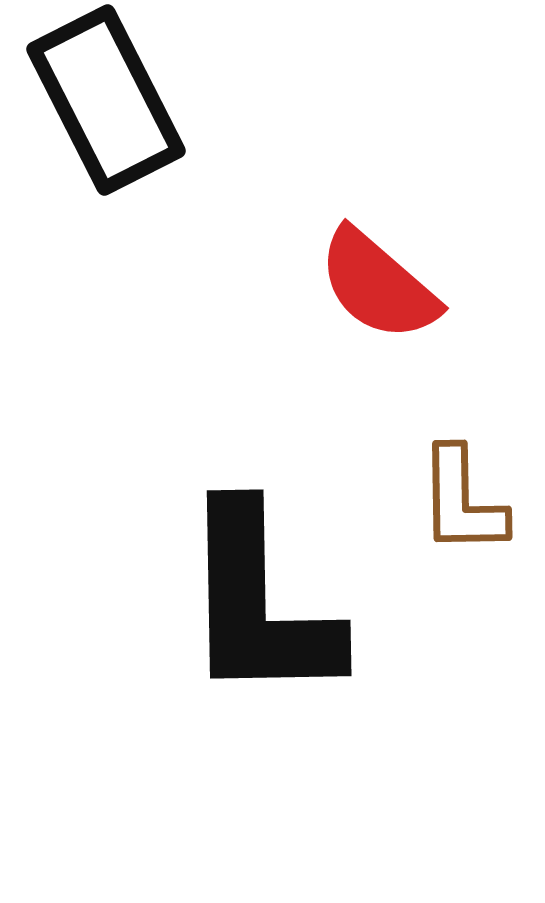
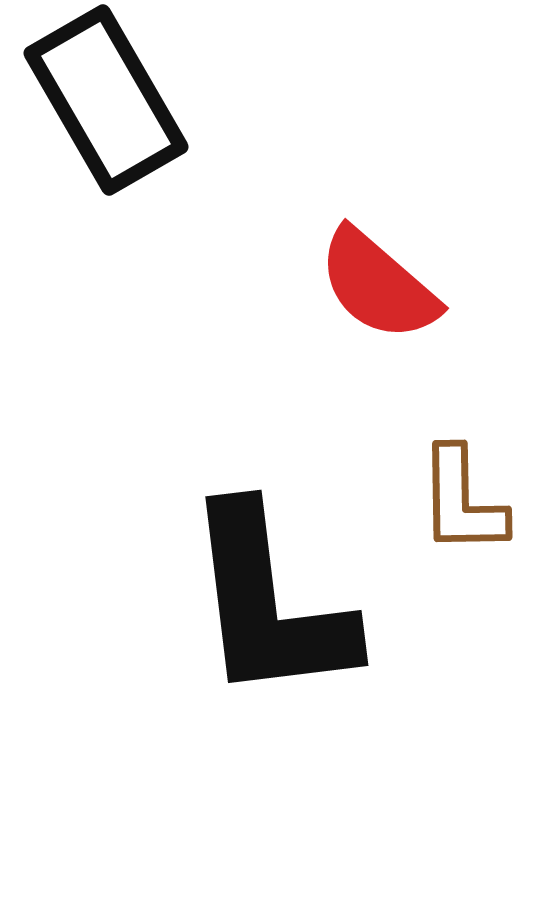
black rectangle: rotated 3 degrees counterclockwise
black L-shape: moved 10 px right; rotated 6 degrees counterclockwise
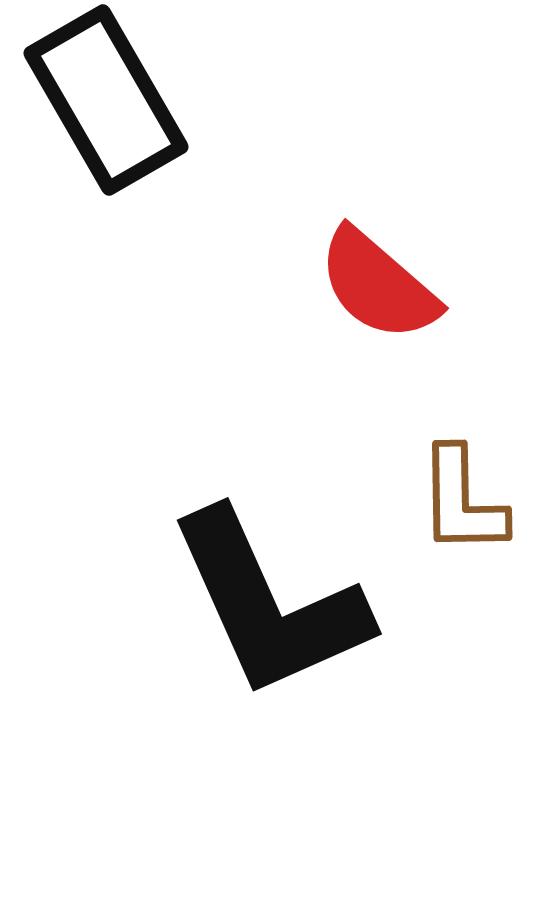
black L-shape: rotated 17 degrees counterclockwise
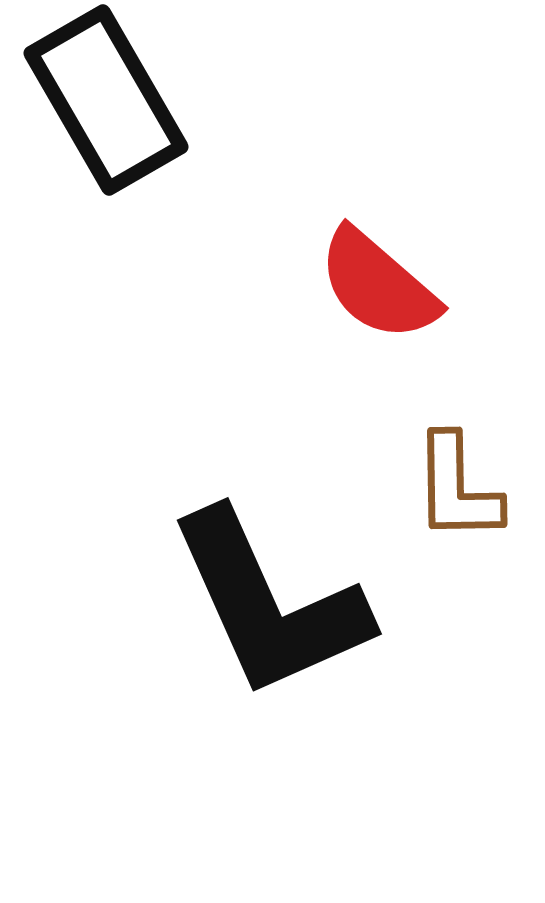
brown L-shape: moved 5 px left, 13 px up
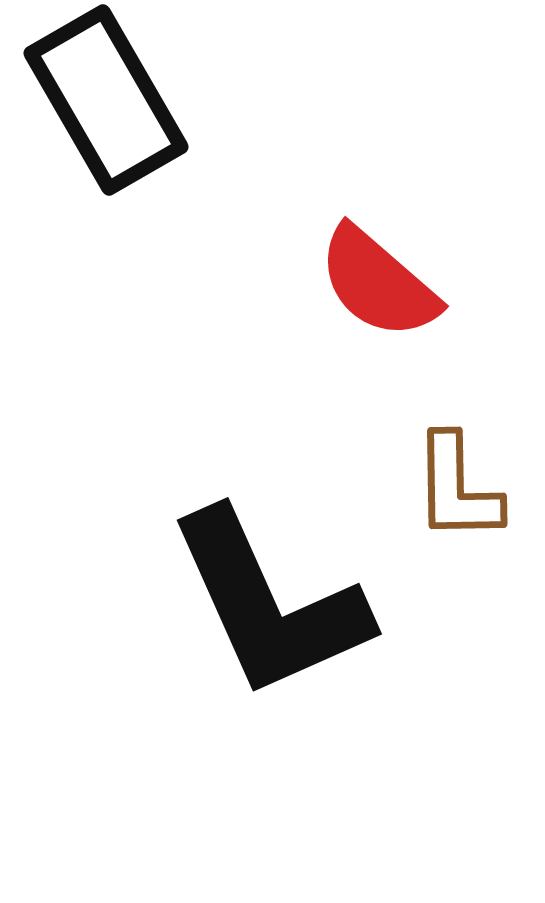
red semicircle: moved 2 px up
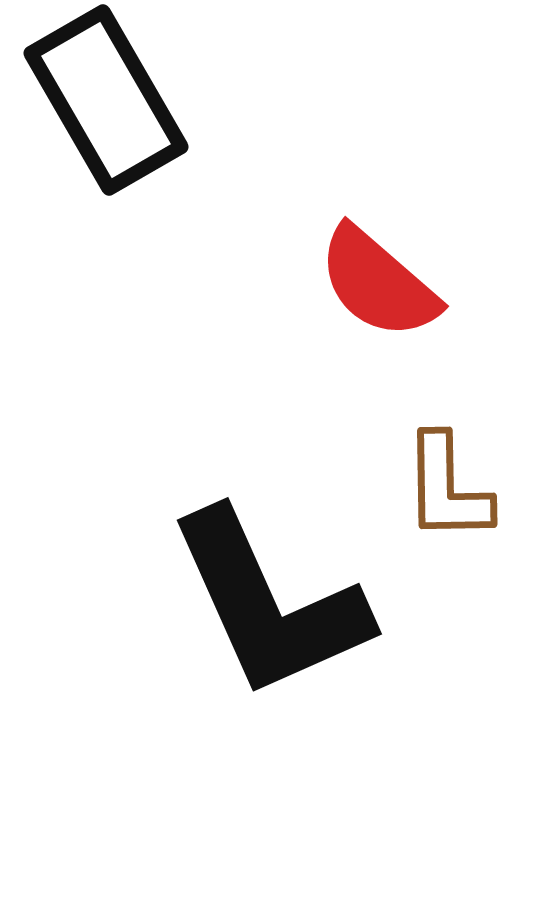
brown L-shape: moved 10 px left
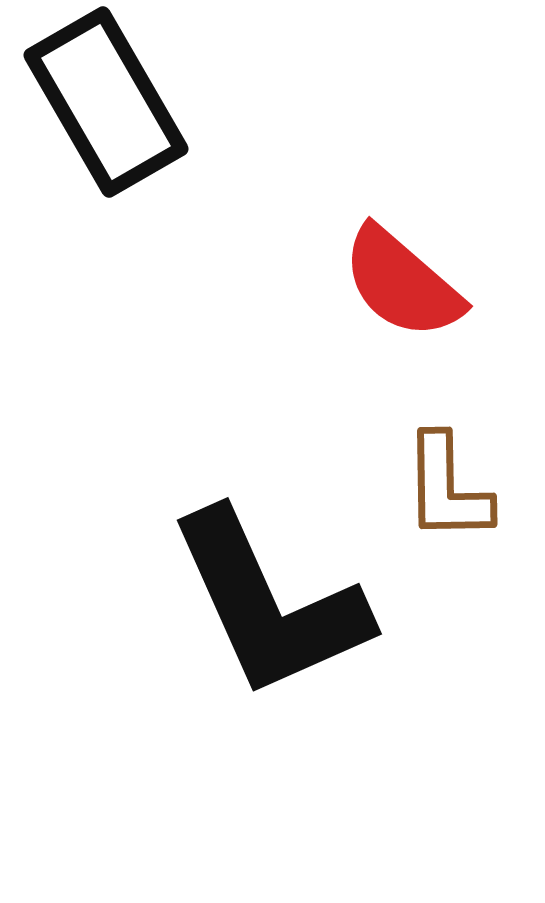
black rectangle: moved 2 px down
red semicircle: moved 24 px right
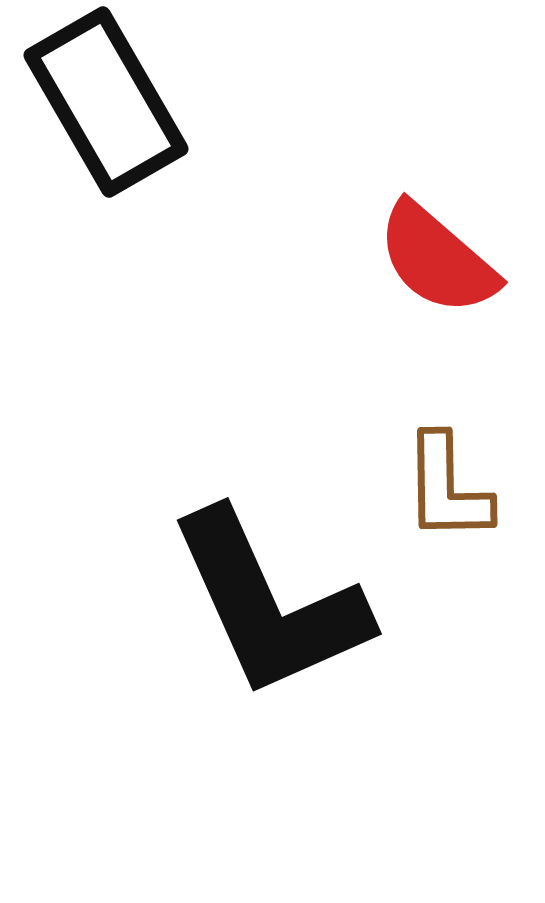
red semicircle: moved 35 px right, 24 px up
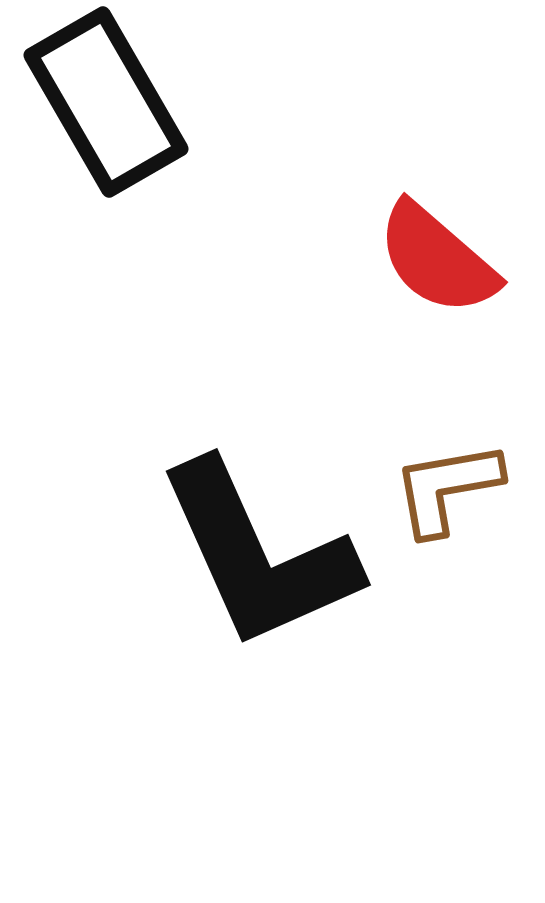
brown L-shape: rotated 81 degrees clockwise
black L-shape: moved 11 px left, 49 px up
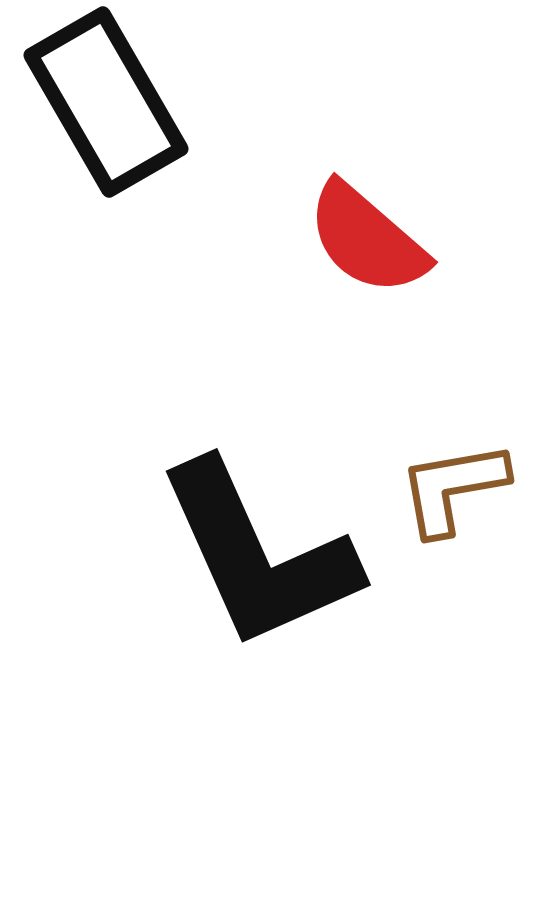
red semicircle: moved 70 px left, 20 px up
brown L-shape: moved 6 px right
